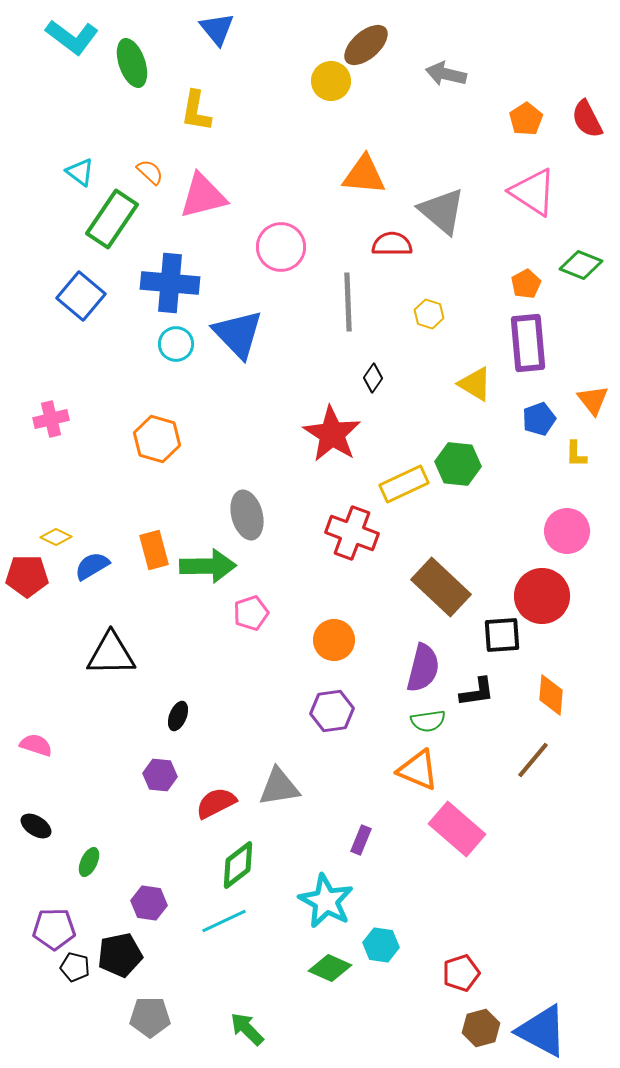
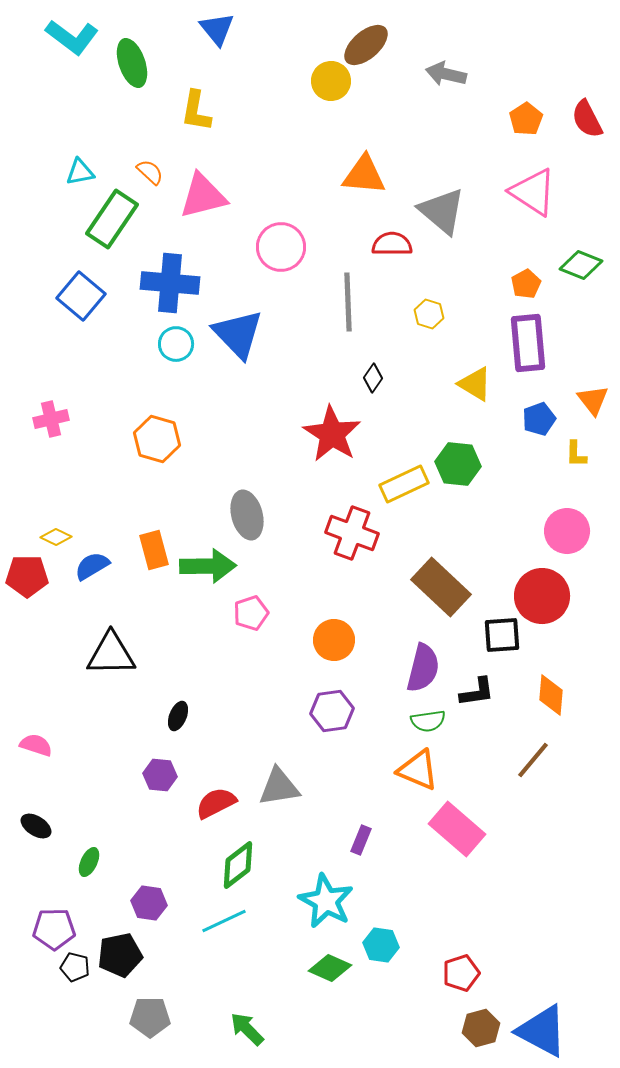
cyan triangle at (80, 172): rotated 48 degrees counterclockwise
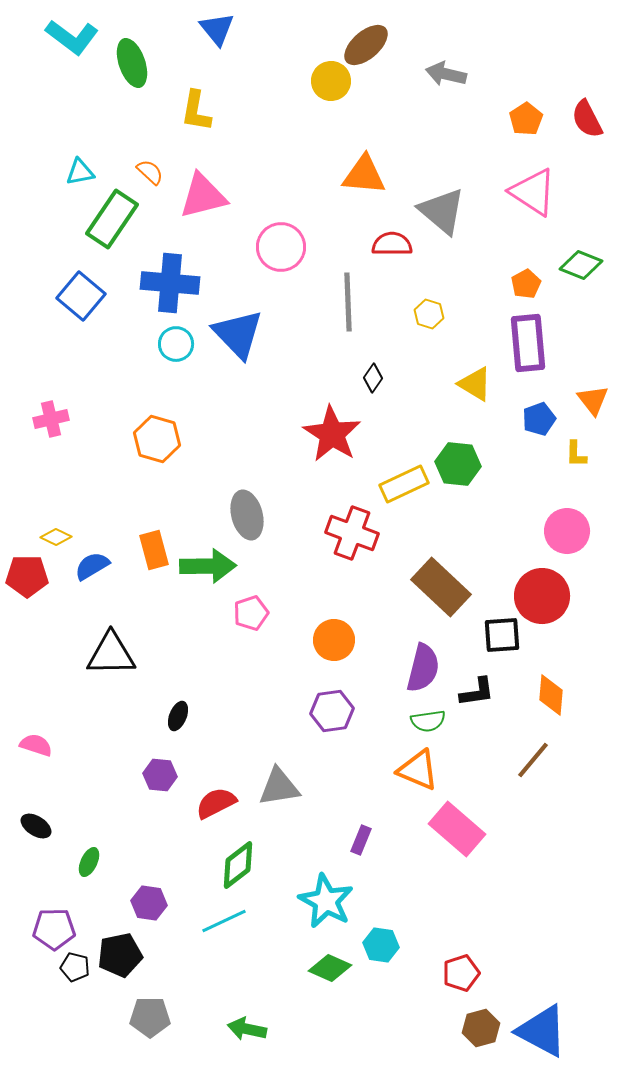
green arrow at (247, 1029): rotated 33 degrees counterclockwise
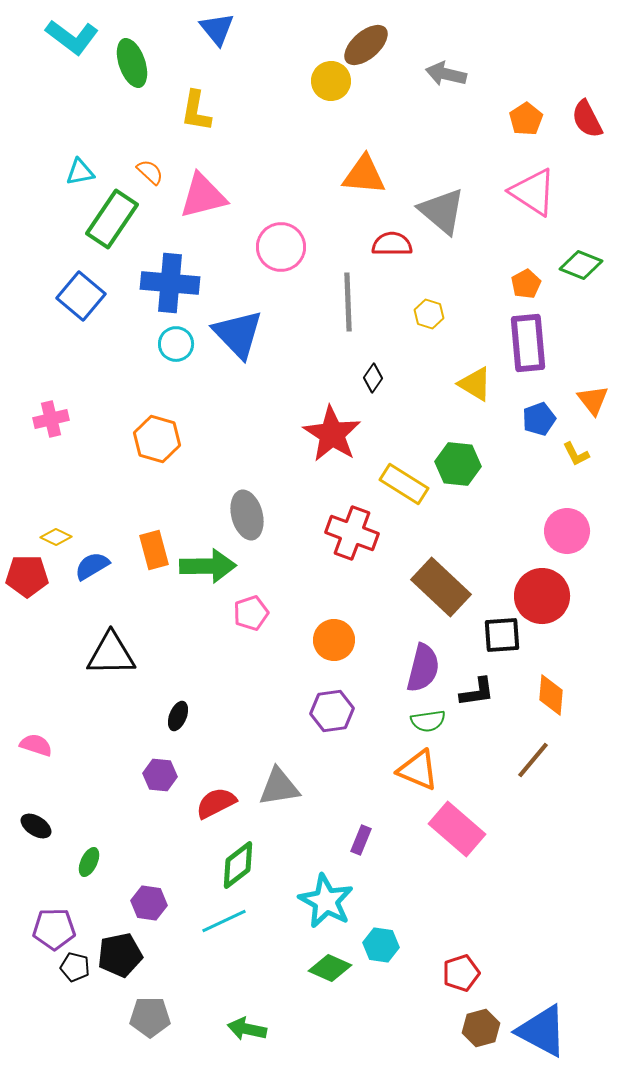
yellow L-shape at (576, 454): rotated 28 degrees counterclockwise
yellow rectangle at (404, 484): rotated 57 degrees clockwise
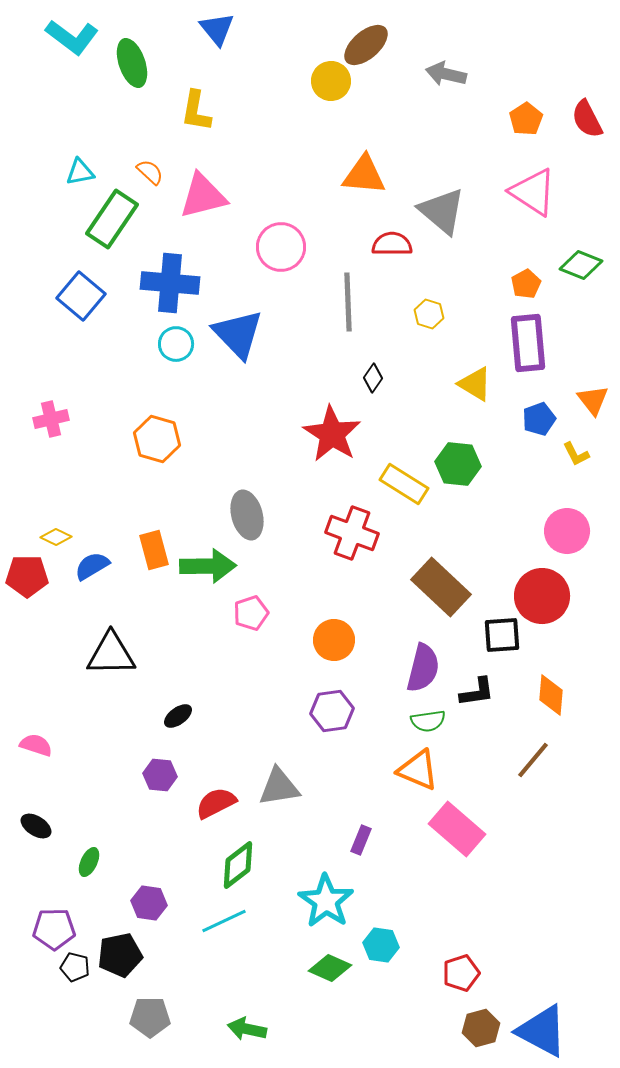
black ellipse at (178, 716): rotated 32 degrees clockwise
cyan star at (326, 901): rotated 6 degrees clockwise
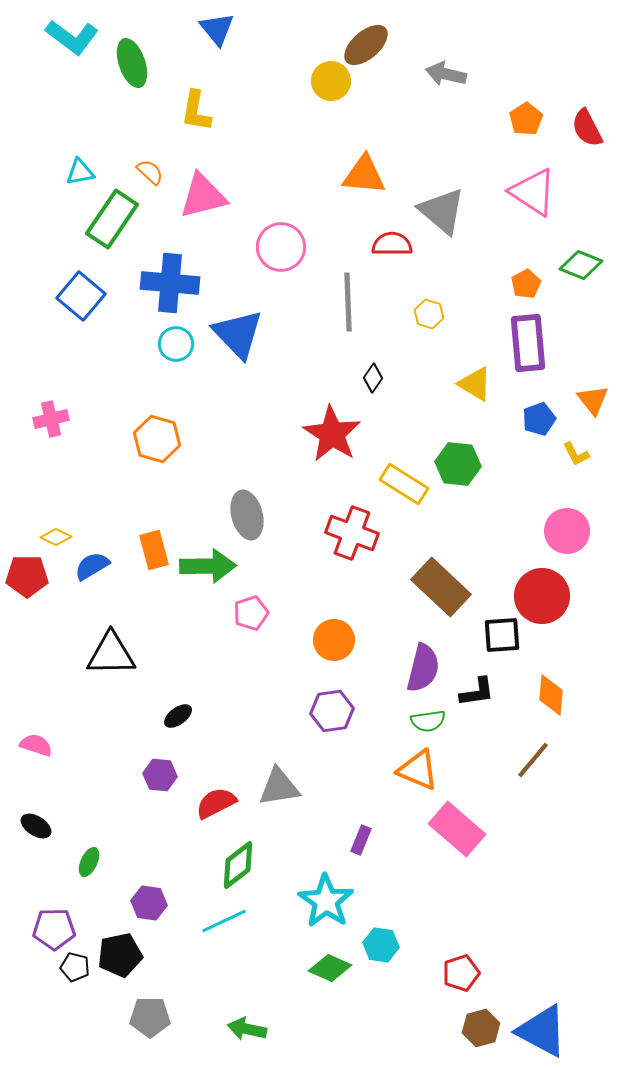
red semicircle at (587, 119): moved 9 px down
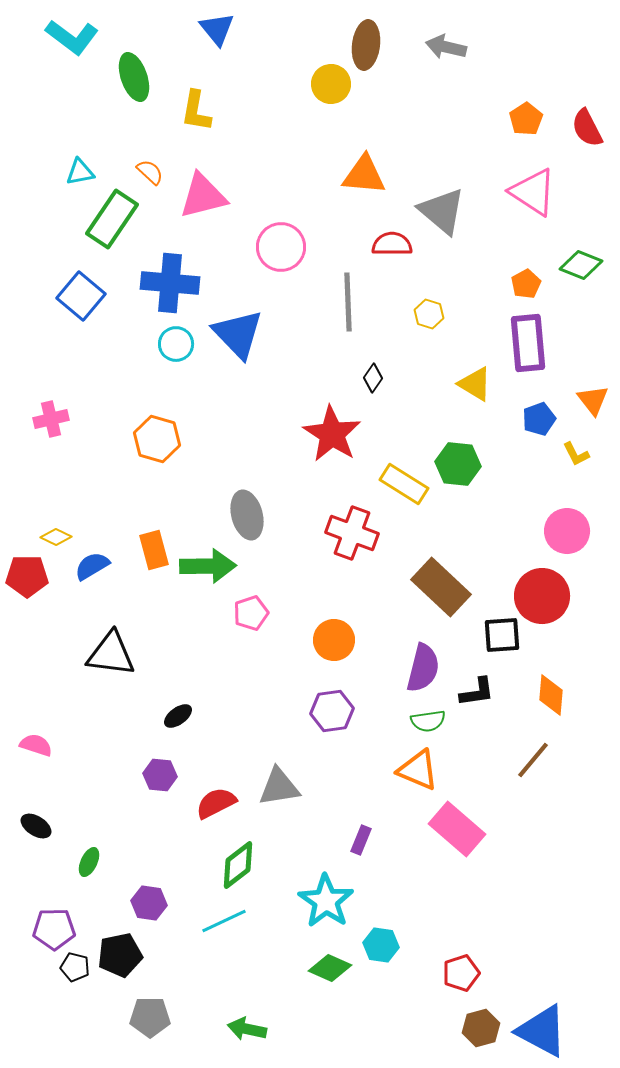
brown ellipse at (366, 45): rotated 42 degrees counterclockwise
green ellipse at (132, 63): moved 2 px right, 14 px down
gray arrow at (446, 74): moved 27 px up
yellow circle at (331, 81): moved 3 px down
black triangle at (111, 654): rotated 8 degrees clockwise
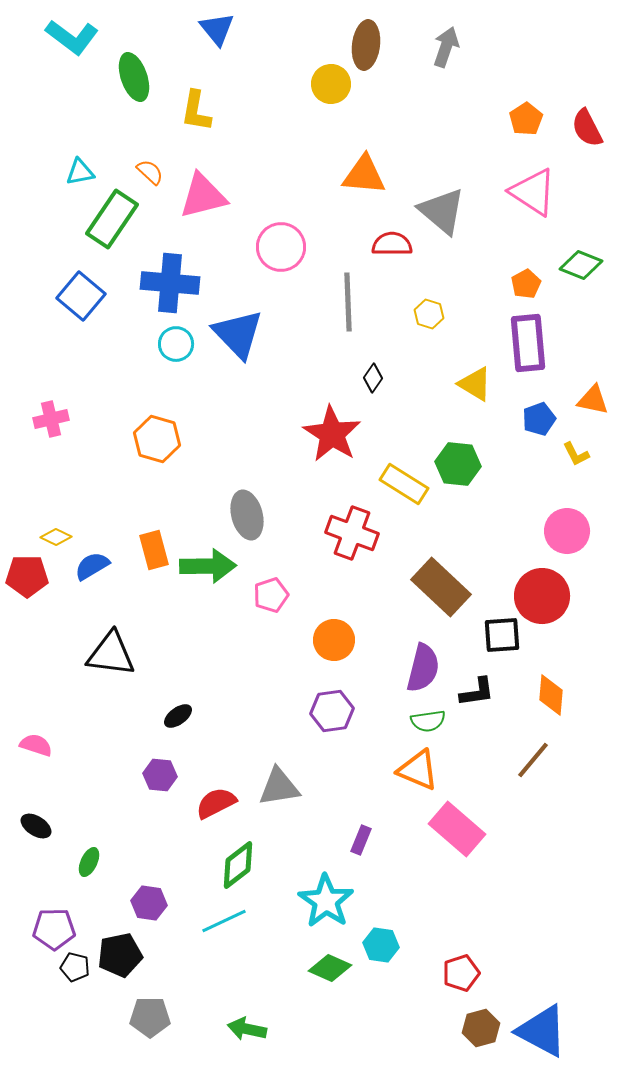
gray arrow at (446, 47): rotated 96 degrees clockwise
orange triangle at (593, 400): rotated 40 degrees counterclockwise
pink pentagon at (251, 613): moved 20 px right, 18 px up
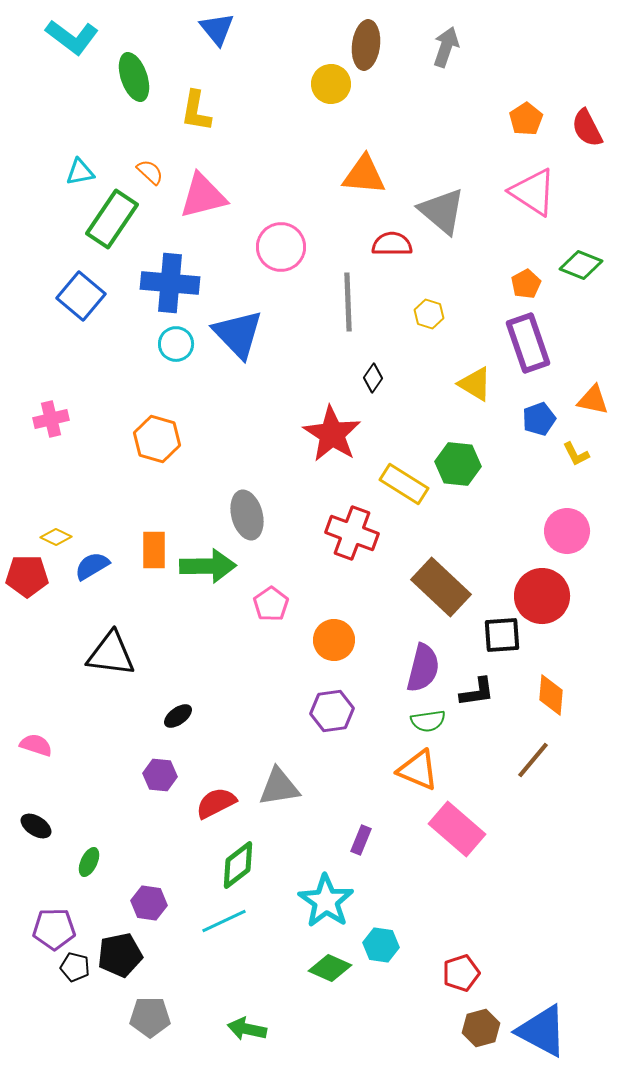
purple rectangle at (528, 343): rotated 14 degrees counterclockwise
orange rectangle at (154, 550): rotated 15 degrees clockwise
pink pentagon at (271, 595): moved 9 px down; rotated 16 degrees counterclockwise
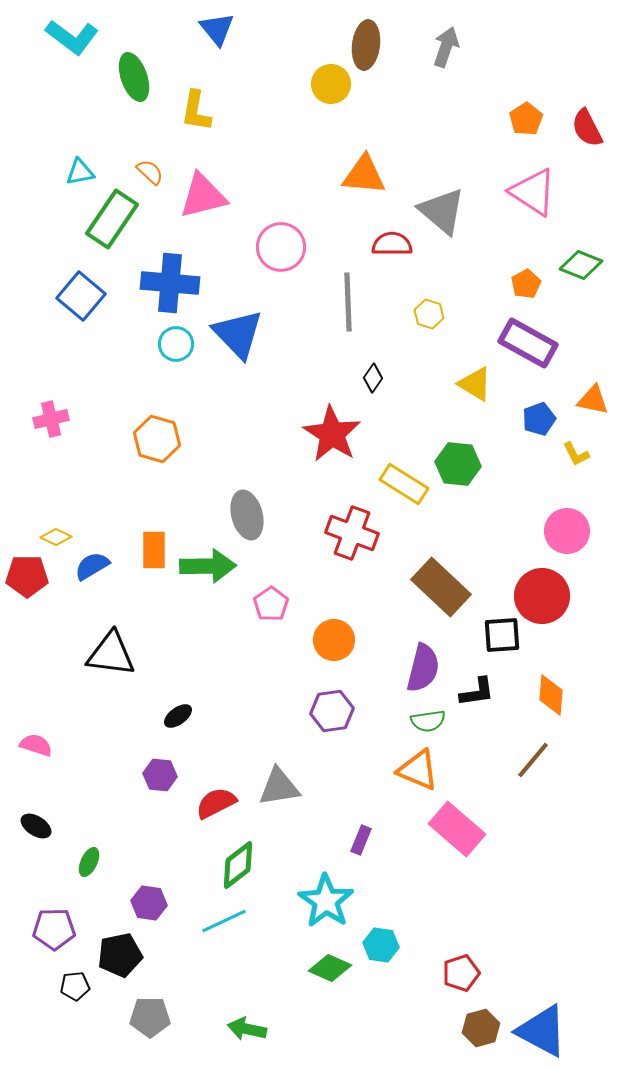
purple rectangle at (528, 343): rotated 42 degrees counterclockwise
black pentagon at (75, 967): moved 19 px down; rotated 20 degrees counterclockwise
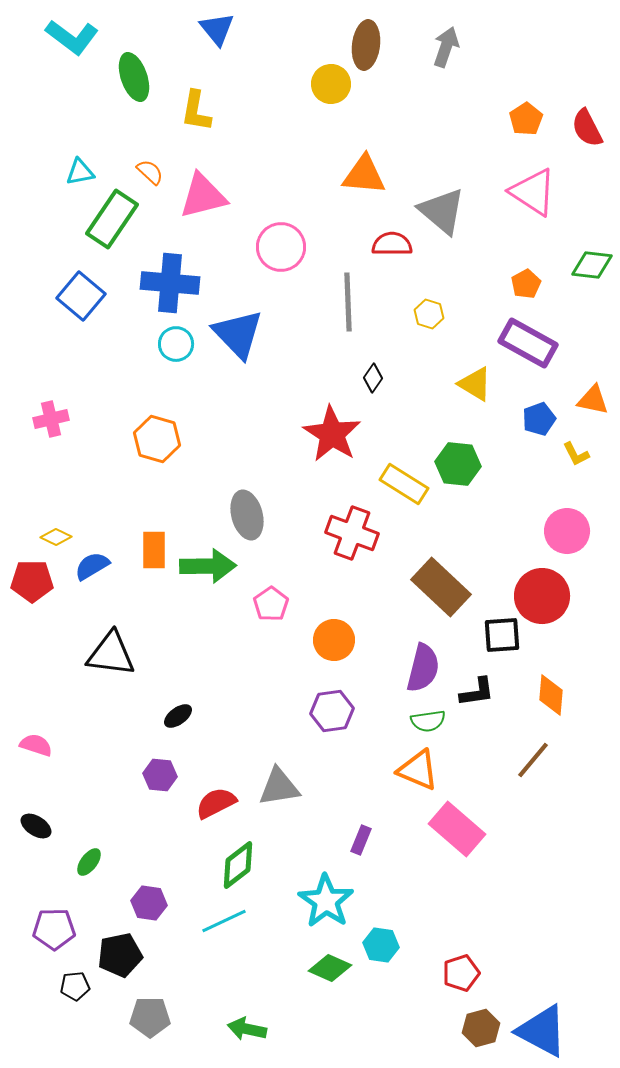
green diamond at (581, 265): moved 11 px right; rotated 15 degrees counterclockwise
red pentagon at (27, 576): moved 5 px right, 5 px down
green ellipse at (89, 862): rotated 12 degrees clockwise
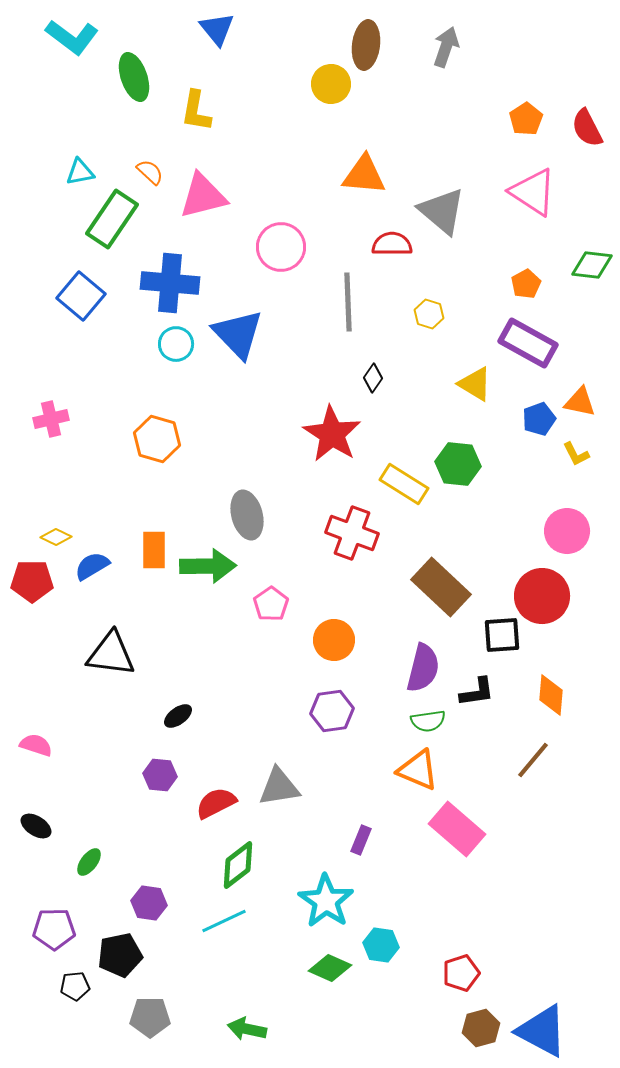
orange triangle at (593, 400): moved 13 px left, 2 px down
